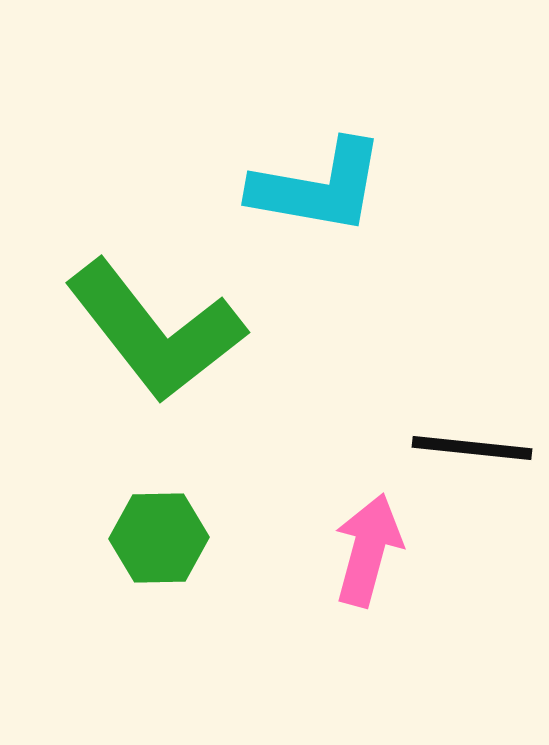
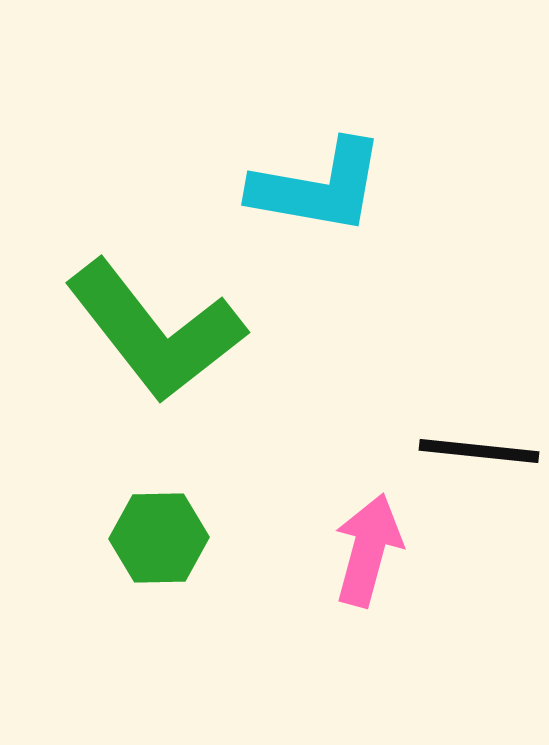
black line: moved 7 px right, 3 px down
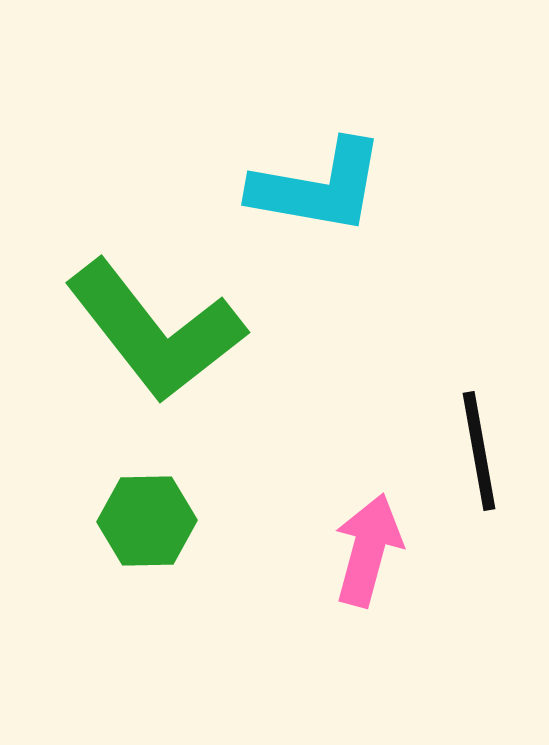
black line: rotated 74 degrees clockwise
green hexagon: moved 12 px left, 17 px up
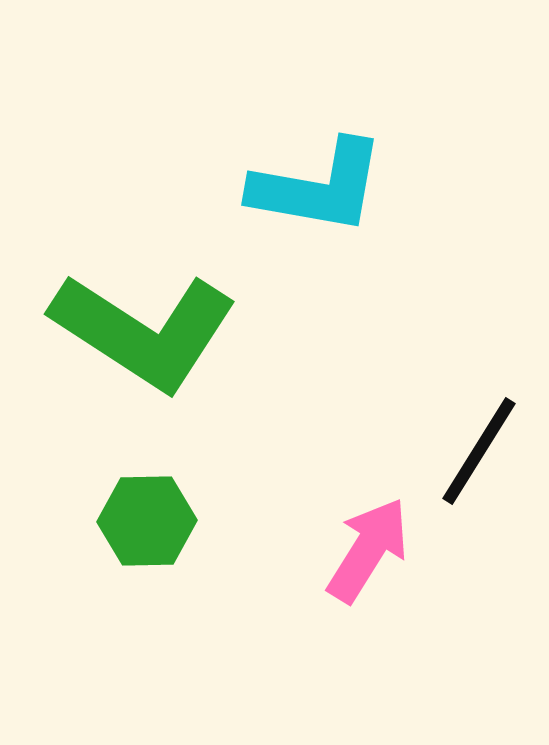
green L-shape: moved 11 px left; rotated 19 degrees counterclockwise
black line: rotated 42 degrees clockwise
pink arrow: rotated 17 degrees clockwise
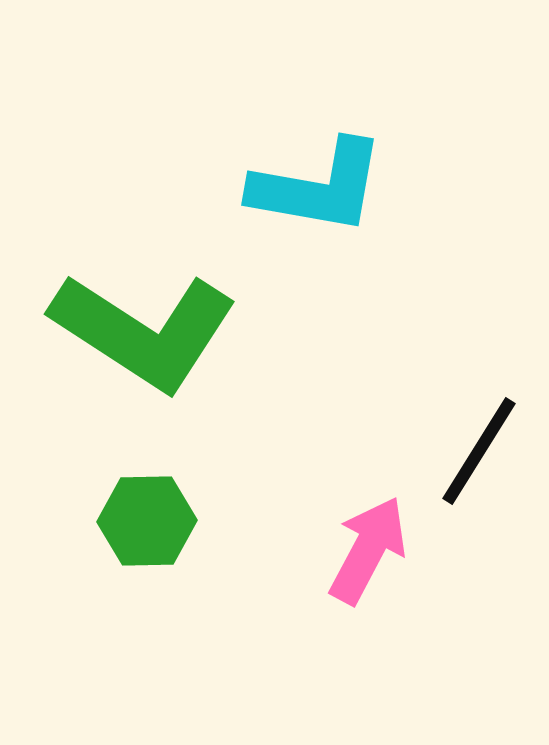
pink arrow: rotated 4 degrees counterclockwise
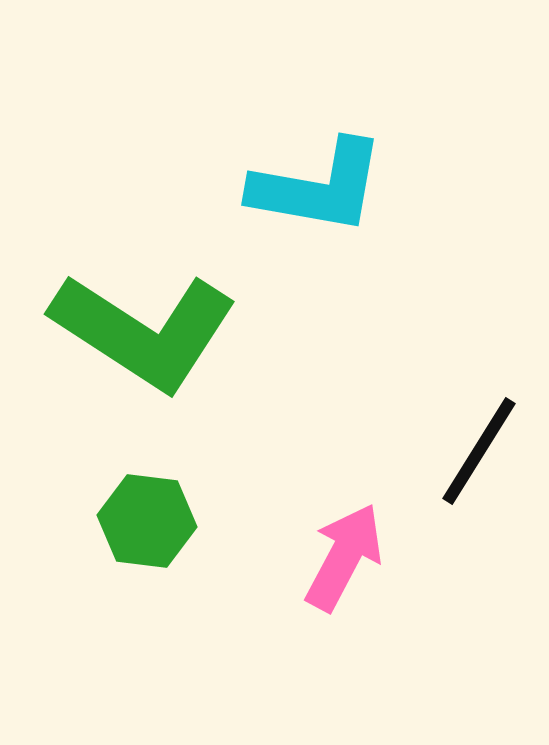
green hexagon: rotated 8 degrees clockwise
pink arrow: moved 24 px left, 7 px down
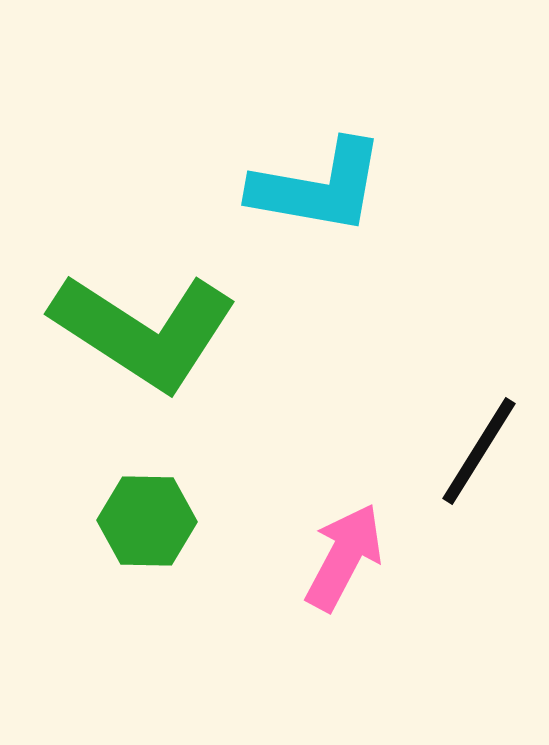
green hexagon: rotated 6 degrees counterclockwise
